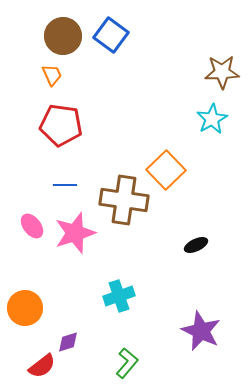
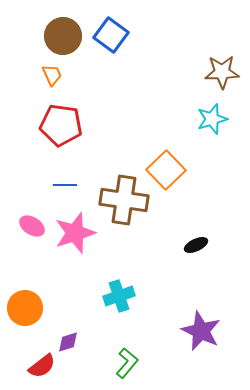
cyan star: rotated 12 degrees clockwise
pink ellipse: rotated 20 degrees counterclockwise
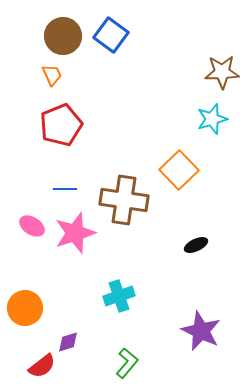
red pentagon: rotated 30 degrees counterclockwise
orange square: moved 13 px right
blue line: moved 4 px down
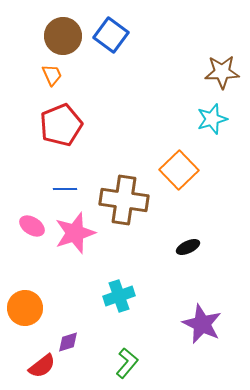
black ellipse: moved 8 px left, 2 px down
purple star: moved 1 px right, 7 px up
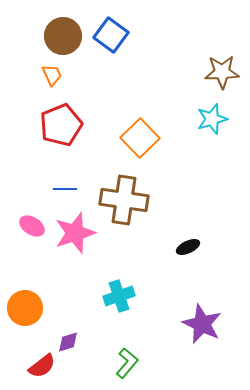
orange square: moved 39 px left, 32 px up
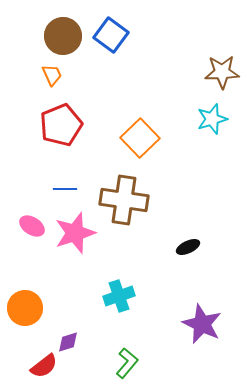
red semicircle: moved 2 px right
